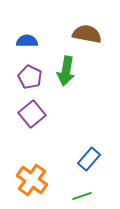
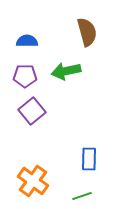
brown semicircle: moved 2 px up; rotated 64 degrees clockwise
green arrow: rotated 68 degrees clockwise
purple pentagon: moved 5 px left, 1 px up; rotated 25 degrees counterclockwise
purple square: moved 3 px up
blue rectangle: rotated 40 degrees counterclockwise
orange cross: moved 1 px right, 1 px down
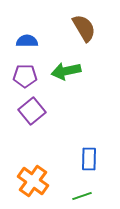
brown semicircle: moved 3 px left, 4 px up; rotated 16 degrees counterclockwise
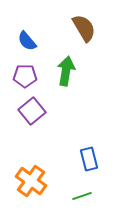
blue semicircle: rotated 130 degrees counterclockwise
green arrow: rotated 112 degrees clockwise
blue rectangle: rotated 15 degrees counterclockwise
orange cross: moved 2 px left
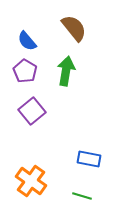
brown semicircle: moved 10 px left; rotated 8 degrees counterclockwise
purple pentagon: moved 5 px up; rotated 30 degrees clockwise
blue rectangle: rotated 65 degrees counterclockwise
green line: rotated 36 degrees clockwise
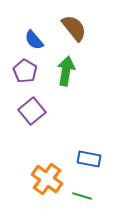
blue semicircle: moved 7 px right, 1 px up
orange cross: moved 16 px right, 2 px up
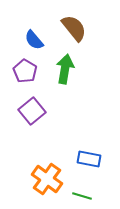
green arrow: moved 1 px left, 2 px up
